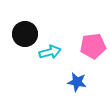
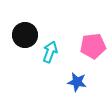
black circle: moved 1 px down
cyan arrow: rotated 55 degrees counterclockwise
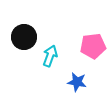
black circle: moved 1 px left, 2 px down
cyan arrow: moved 4 px down
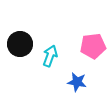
black circle: moved 4 px left, 7 px down
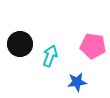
pink pentagon: rotated 15 degrees clockwise
blue star: rotated 18 degrees counterclockwise
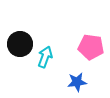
pink pentagon: moved 2 px left, 1 px down
cyan arrow: moved 5 px left, 1 px down
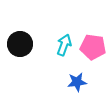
pink pentagon: moved 2 px right
cyan arrow: moved 19 px right, 12 px up
